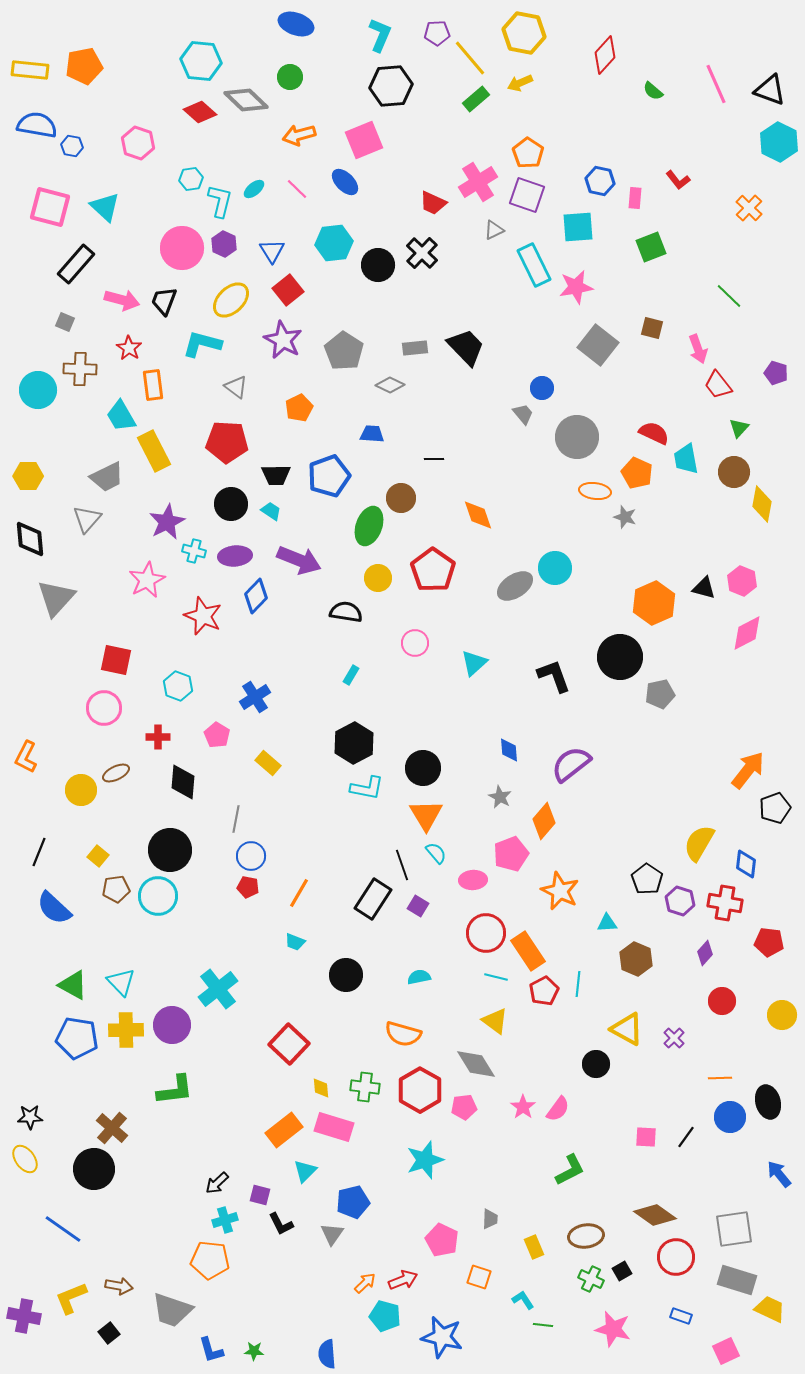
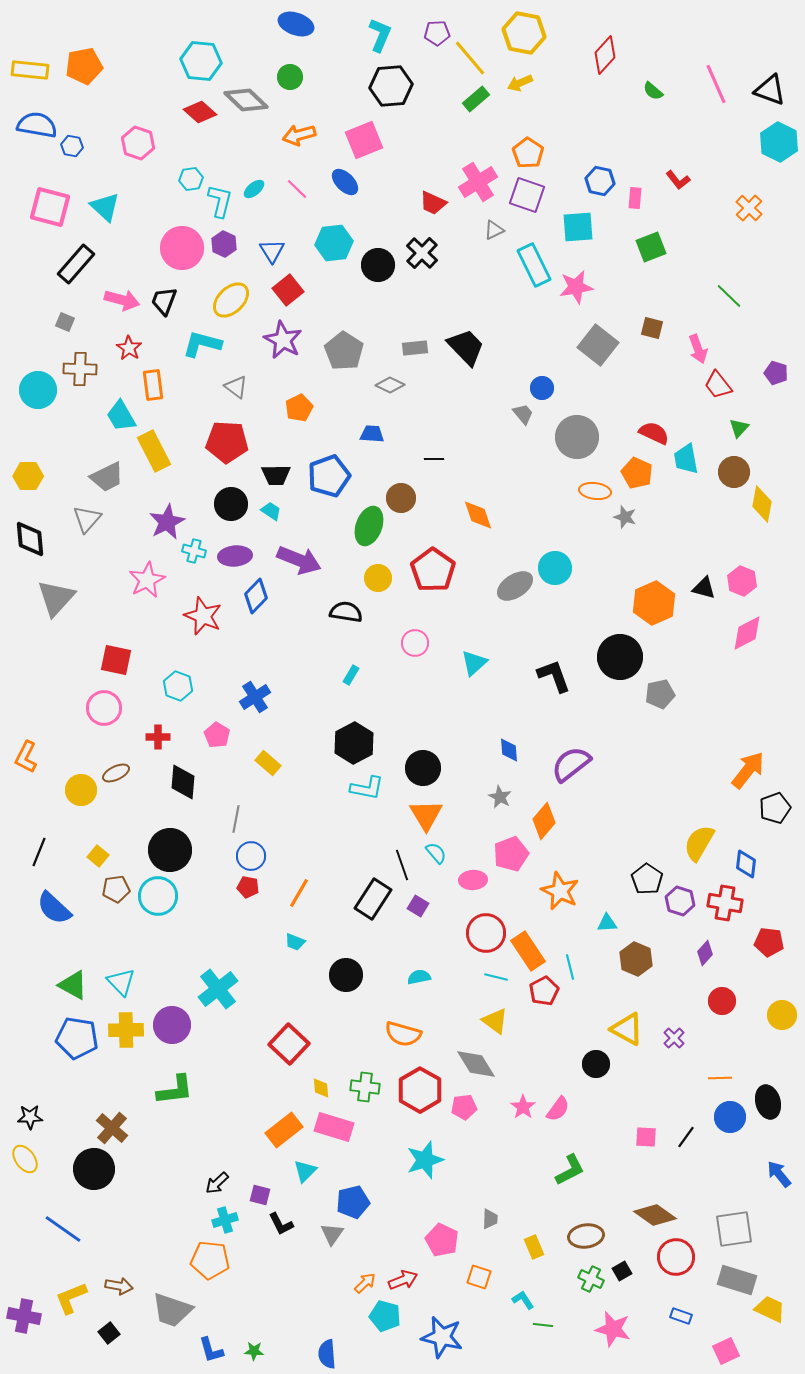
cyan line at (578, 984): moved 8 px left, 17 px up; rotated 20 degrees counterclockwise
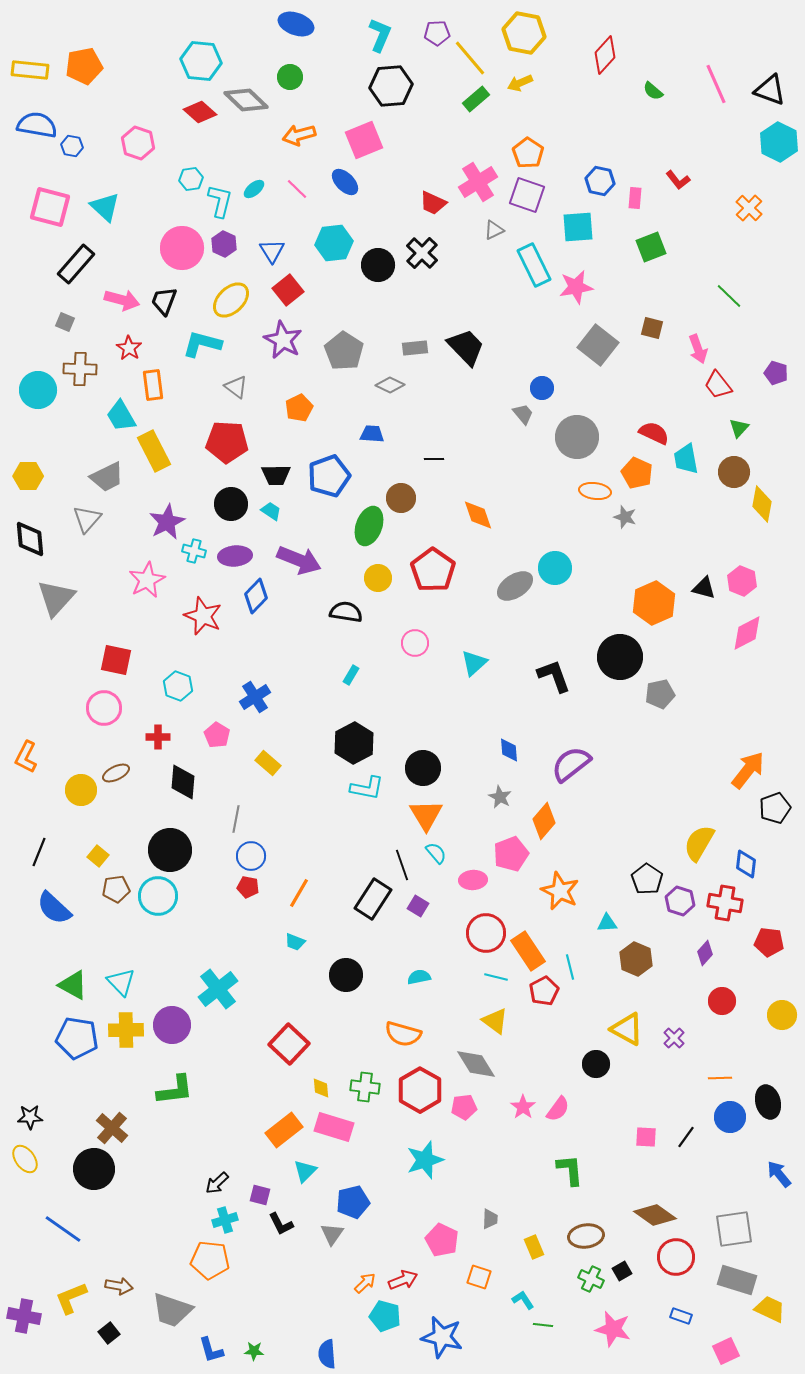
green L-shape at (570, 1170): rotated 68 degrees counterclockwise
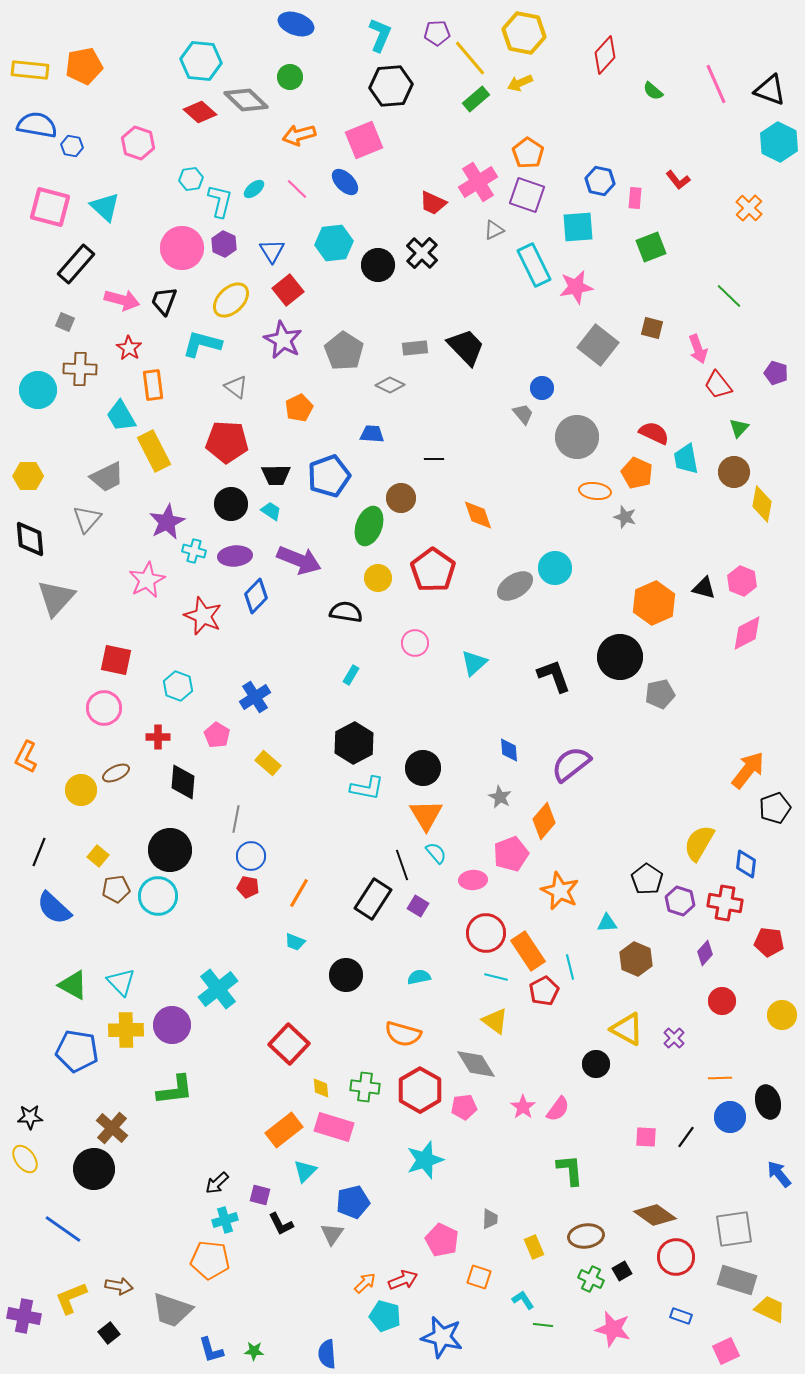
blue pentagon at (77, 1038): moved 13 px down
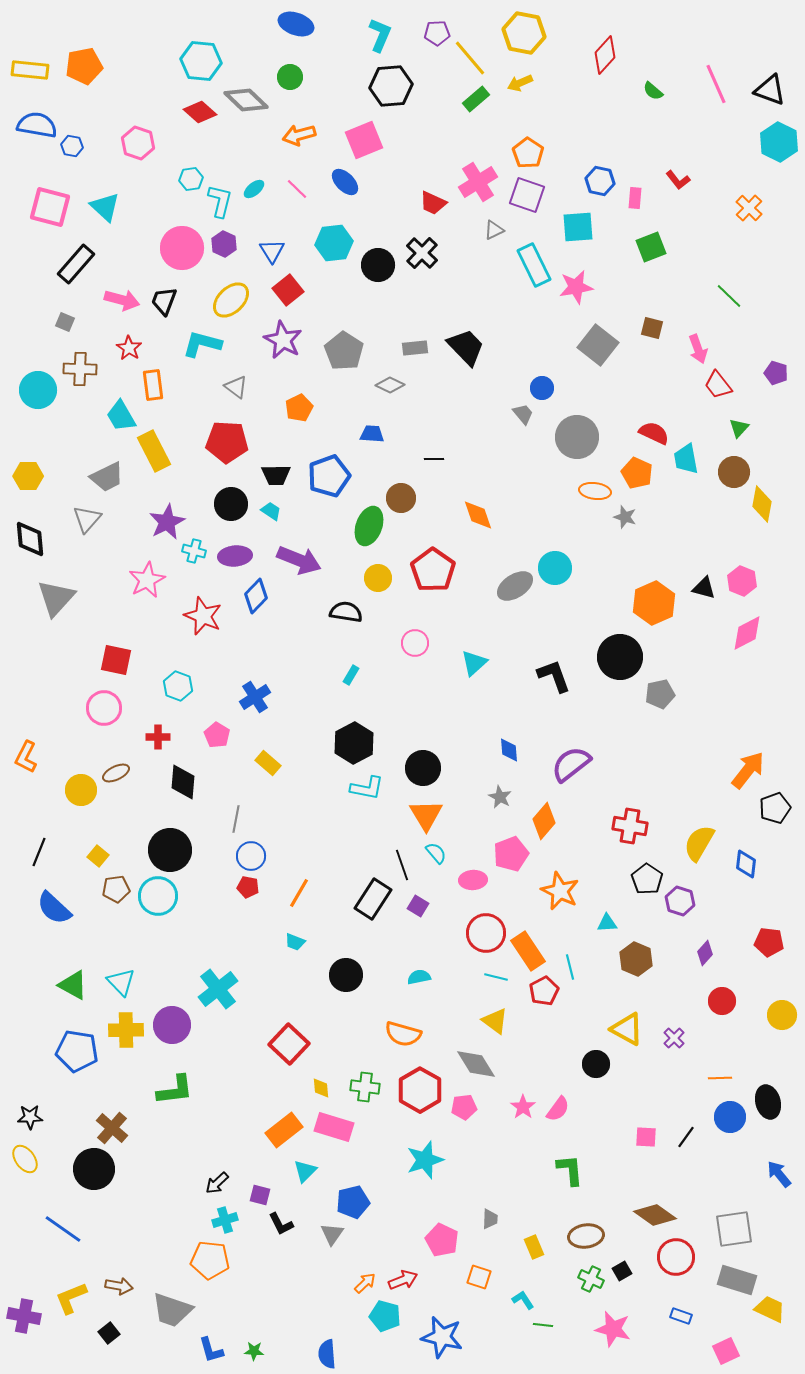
red cross at (725, 903): moved 95 px left, 77 px up
